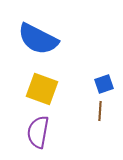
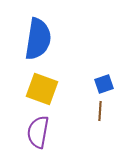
blue semicircle: rotated 108 degrees counterclockwise
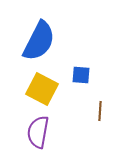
blue semicircle: moved 1 px right, 2 px down; rotated 18 degrees clockwise
blue square: moved 23 px left, 9 px up; rotated 24 degrees clockwise
yellow square: rotated 8 degrees clockwise
